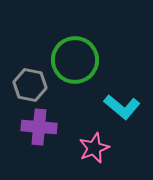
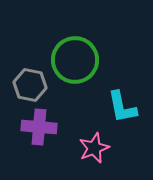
cyan L-shape: rotated 39 degrees clockwise
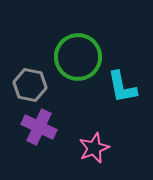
green circle: moved 3 px right, 3 px up
cyan L-shape: moved 20 px up
purple cross: rotated 20 degrees clockwise
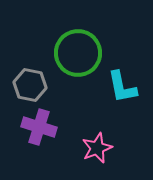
green circle: moved 4 px up
purple cross: rotated 8 degrees counterclockwise
pink star: moved 3 px right
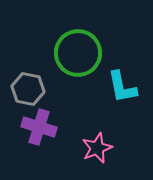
gray hexagon: moved 2 px left, 4 px down
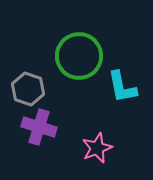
green circle: moved 1 px right, 3 px down
gray hexagon: rotated 8 degrees clockwise
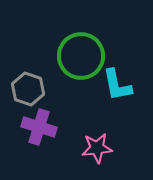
green circle: moved 2 px right
cyan L-shape: moved 5 px left, 2 px up
pink star: rotated 16 degrees clockwise
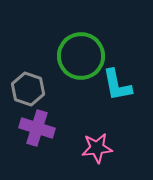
purple cross: moved 2 px left, 1 px down
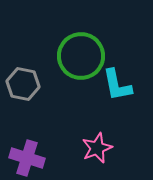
gray hexagon: moved 5 px left, 5 px up; rotated 8 degrees counterclockwise
purple cross: moved 10 px left, 30 px down
pink star: rotated 16 degrees counterclockwise
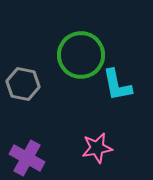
green circle: moved 1 px up
pink star: rotated 12 degrees clockwise
purple cross: rotated 12 degrees clockwise
